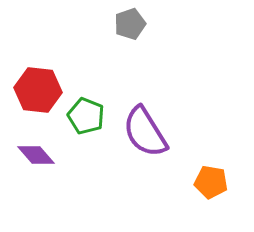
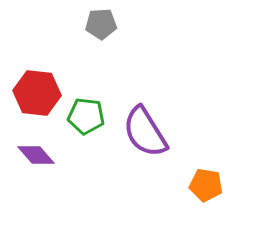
gray pentagon: moved 29 px left; rotated 16 degrees clockwise
red hexagon: moved 1 px left, 3 px down
green pentagon: rotated 15 degrees counterclockwise
orange pentagon: moved 5 px left, 3 px down
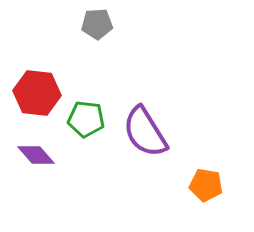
gray pentagon: moved 4 px left
green pentagon: moved 3 px down
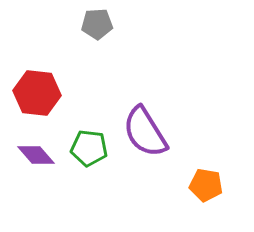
green pentagon: moved 3 px right, 29 px down
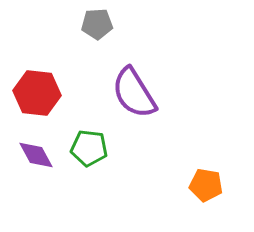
purple semicircle: moved 11 px left, 39 px up
purple diamond: rotated 12 degrees clockwise
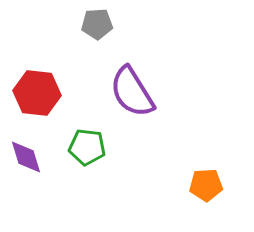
purple semicircle: moved 2 px left, 1 px up
green pentagon: moved 2 px left, 1 px up
purple diamond: moved 10 px left, 2 px down; rotated 12 degrees clockwise
orange pentagon: rotated 12 degrees counterclockwise
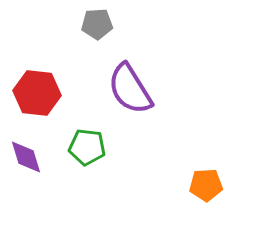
purple semicircle: moved 2 px left, 3 px up
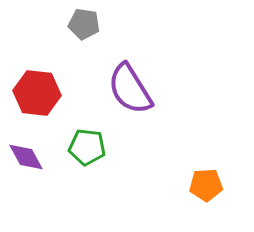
gray pentagon: moved 13 px left; rotated 12 degrees clockwise
purple diamond: rotated 12 degrees counterclockwise
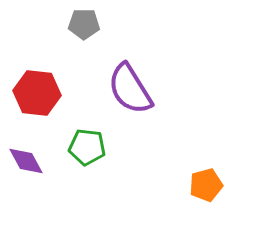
gray pentagon: rotated 8 degrees counterclockwise
purple diamond: moved 4 px down
orange pentagon: rotated 12 degrees counterclockwise
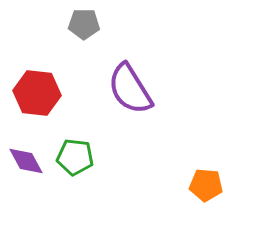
green pentagon: moved 12 px left, 10 px down
orange pentagon: rotated 20 degrees clockwise
